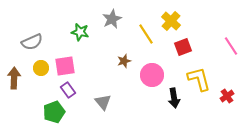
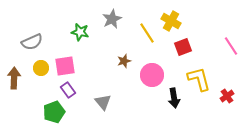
yellow cross: rotated 12 degrees counterclockwise
yellow line: moved 1 px right, 1 px up
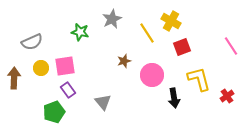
red square: moved 1 px left
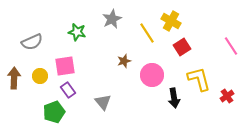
green star: moved 3 px left
red square: rotated 12 degrees counterclockwise
yellow circle: moved 1 px left, 8 px down
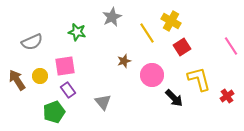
gray star: moved 2 px up
brown arrow: moved 3 px right, 2 px down; rotated 35 degrees counterclockwise
black arrow: rotated 36 degrees counterclockwise
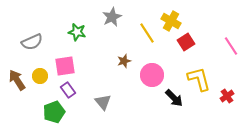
red square: moved 4 px right, 5 px up
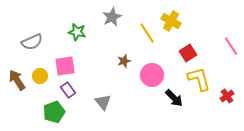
red square: moved 2 px right, 11 px down
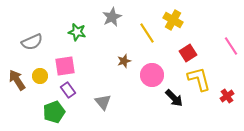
yellow cross: moved 2 px right, 1 px up
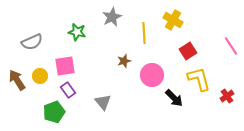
yellow line: moved 3 px left; rotated 30 degrees clockwise
red square: moved 2 px up
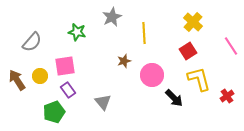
yellow cross: moved 20 px right, 2 px down; rotated 12 degrees clockwise
gray semicircle: rotated 25 degrees counterclockwise
